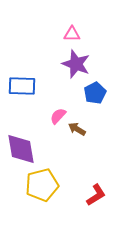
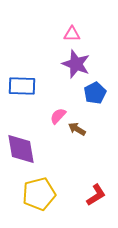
yellow pentagon: moved 3 px left, 9 px down
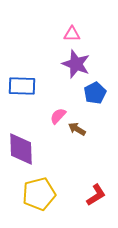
purple diamond: rotated 8 degrees clockwise
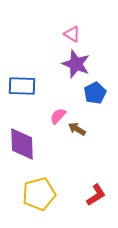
pink triangle: rotated 30 degrees clockwise
purple diamond: moved 1 px right, 5 px up
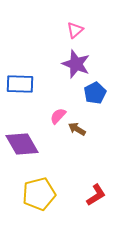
pink triangle: moved 3 px right, 4 px up; rotated 48 degrees clockwise
blue rectangle: moved 2 px left, 2 px up
purple diamond: rotated 28 degrees counterclockwise
